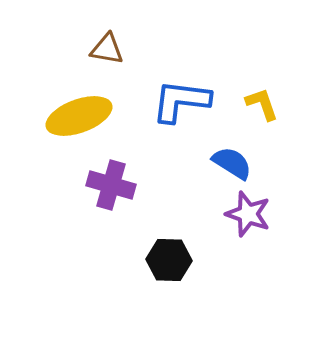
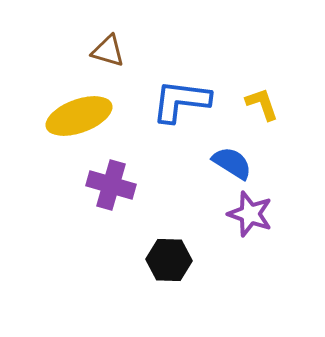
brown triangle: moved 1 px right, 2 px down; rotated 6 degrees clockwise
purple star: moved 2 px right
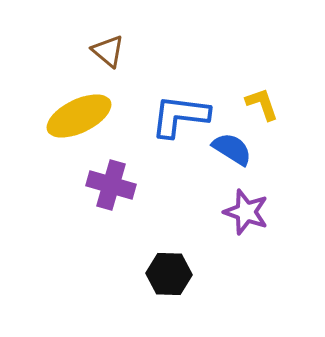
brown triangle: rotated 24 degrees clockwise
blue L-shape: moved 1 px left, 15 px down
yellow ellipse: rotated 6 degrees counterclockwise
blue semicircle: moved 14 px up
purple star: moved 4 px left, 2 px up
black hexagon: moved 14 px down
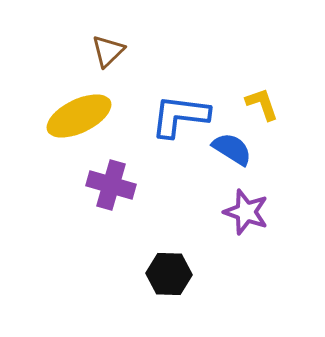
brown triangle: rotated 36 degrees clockwise
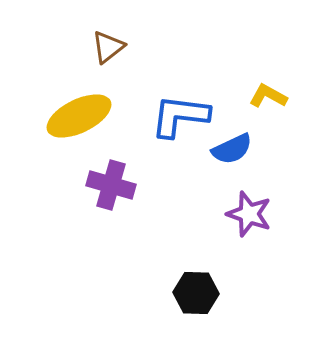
brown triangle: moved 4 px up; rotated 6 degrees clockwise
yellow L-shape: moved 6 px right, 8 px up; rotated 42 degrees counterclockwise
blue semicircle: rotated 123 degrees clockwise
purple star: moved 3 px right, 2 px down
black hexagon: moved 27 px right, 19 px down
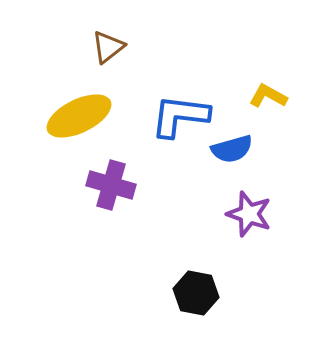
blue semicircle: rotated 9 degrees clockwise
black hexagon: rotated 9 degrees clockwise
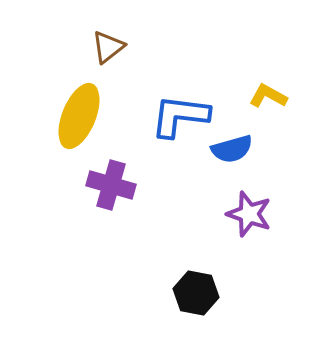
yellow ellipse: rotated 42 degrees counterclockwise
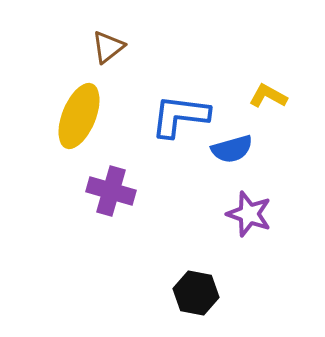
purple cross: moved 6 px down
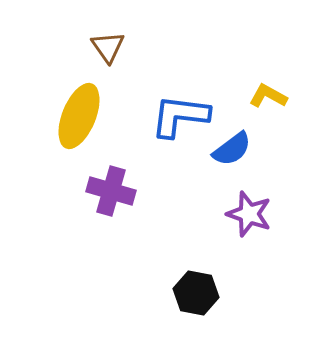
brown triangle: rotated 27 degrees counterclockwise
blue semicircle: rotated 21 degrees counterclockwise
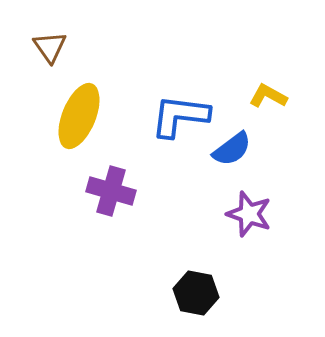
brown triangle: moved 58 px left
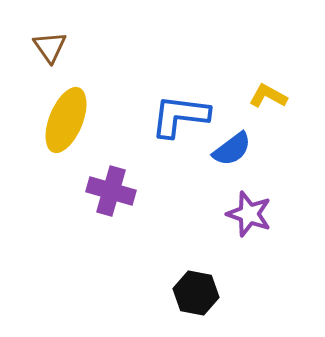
yellow ellipse: moved 13 px left, 4 px down
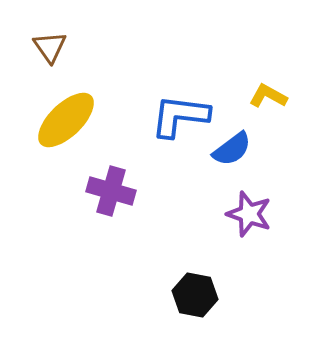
yellow ellipse: rotated 24 degrees clockwise
black hexagon: moved 1 px left, 2 px down
